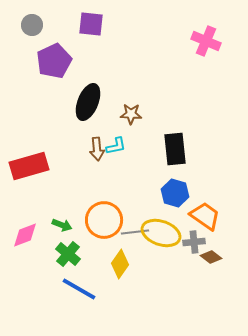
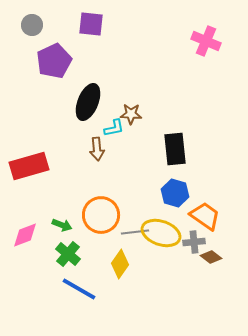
cyan L-shape: moved 2 px left, 18 px up
orange circle: moved 3 px left, 5 px up
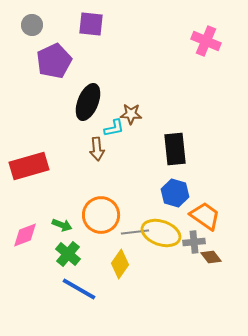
brown diamond: rotated 15 degrees clockwise
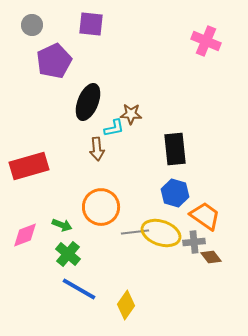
orange circle: moved 8 px up
yellow diamond: moved 6 px right, 41 px down
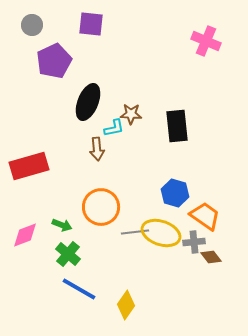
black rectangle: moved 2 px right, 23 px up
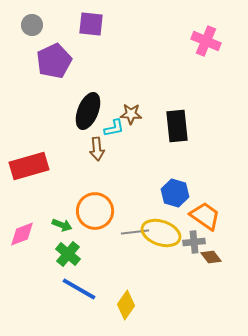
black ellipse: moved 9 px down
orange circle: moved 6 px left, 4 px down
pink diamond: moved 3 px left, 1 px up
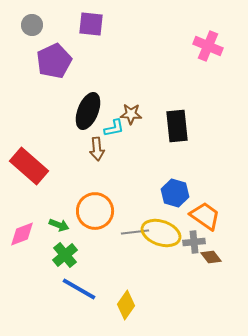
pink cross: moved 2 px right, 5 px down
red rectangle: rotated 57 degrees clockwise
green arrow: moved 3 px left
green cross: moved 3 px left, 1 px down; rotated 10 degrees clockwise
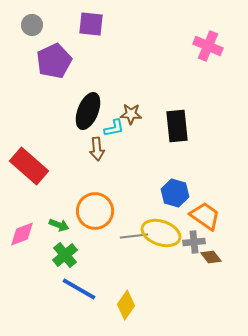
gray line: moved 1 px left, 4 px down
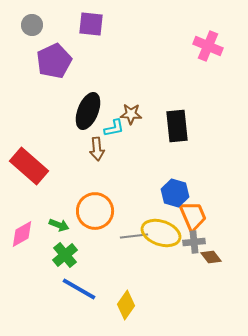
orange trapezoid: moved 12 px left; rotated 32 degrees clockwise
pink diamond: rotated 8 degrees counterclockwise
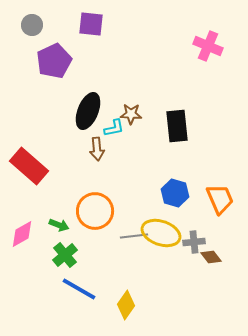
orange trapezoid: moved 27 px right, 17 px up
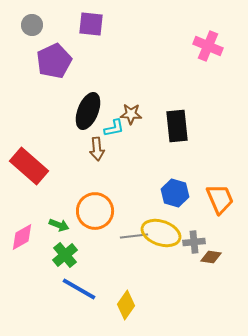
pink diamond: moved 3 px down
brown diamond: rotated 45 degrees counterclockwise
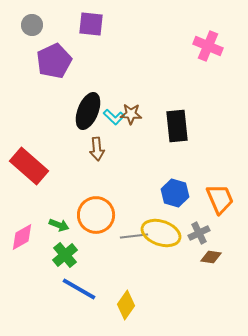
cyan L-shape: moved 11 px up; rotated 55 degrees clockwise
orange circle: moved 1 px right, 4 px down
gray cross: moved 5 px right, 9 px up; rotated 20 degrees counterclockwise
